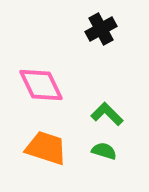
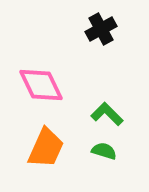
orange trapezoid: rotated 96 degrees clockwise
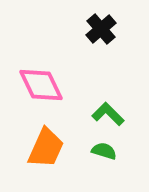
black cross: rotated 12 degrees counterclockwise
green L-shape: moved 1 px right
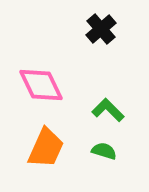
green L-shape: moved 4 px up
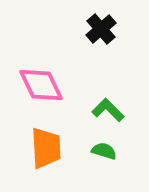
orange trapezoid: rotated 27 degrees counterclockwise
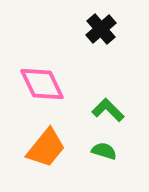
pink diamond: moved 1 px right, 1 px up
orange trapezoid: rotated 42 degrees clockwise
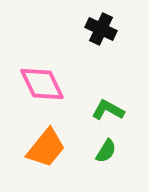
black cross: rotated 24 degrees counterclockwise
green L-shape: rotated 16 degrees counterclockwise
green semicircle: moved 2 px right; rotated 105 degrees clockwise
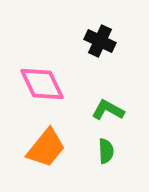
black cross: moved 1 px left, 12 px down
green semicircle: rotated 35 degrees counterclockwise
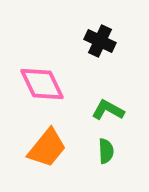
orange trapezoid: moved 1 px right
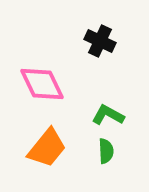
green L-shape: moved 5 px down
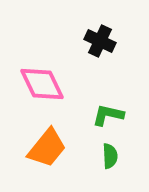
green L-shape: rotated 16 degrees counterclockwise
green semicircle: moved 4 px right, 5 px down
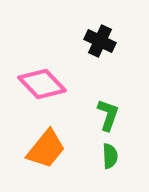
pink diamond: rotated 18 degrees counterclockwise
green L-shape: rotated 96 degrees clockwise
orange trapezoid: moved 1 px left, 1 px down
